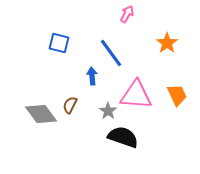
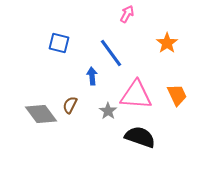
black semicircle: moved 17 px right
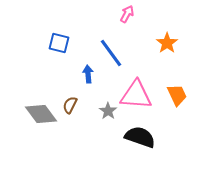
blue arrow: moved 4 px left, 2 px up
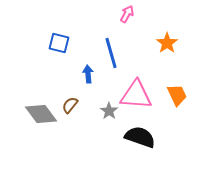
blue line: rotated 20 degrees clockwise
brown semicircle: rotated 12 degrees clockwise
gray star: moved 1 px right
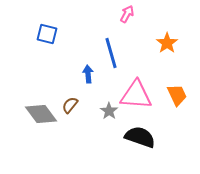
blue square: moved 12 px left, 9 px up
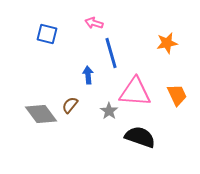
pink arrow: moved 33 px left, 9 px down; rotated 102 degrees counterclockwise
orange star: rotated 25 degrees clockwise
blue arrow: moved 1 px down
pink triangle: moved 1 px left, 3 px up
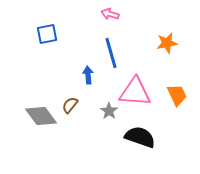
pink arrow: moved 16 px right, 9 px up
blue square: rotated 25 degrees counterclockwise
gray diamond: moved 2 px down
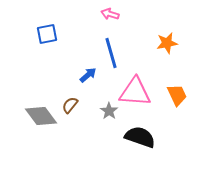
blue arrow: rotated 54 degrees clockwise
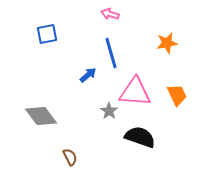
brown semicircle: moved 52 px down; rotated 114 degrees clockwise
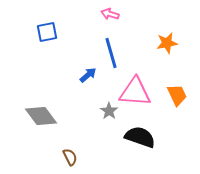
blue square: moved 2 px up
